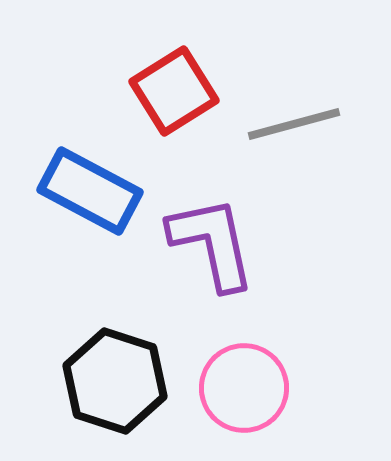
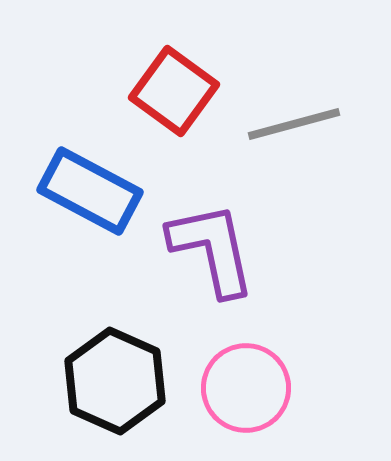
red square: rotated 22 degrees counterclockwise
purple L-shape: moved 6 px down
black hexagon: rotated 6 degrees clockwise
pink circle: moved 2 px right
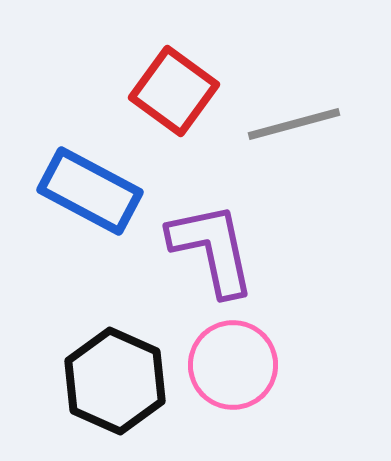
pink circle: moved 13 px left, 23 px up
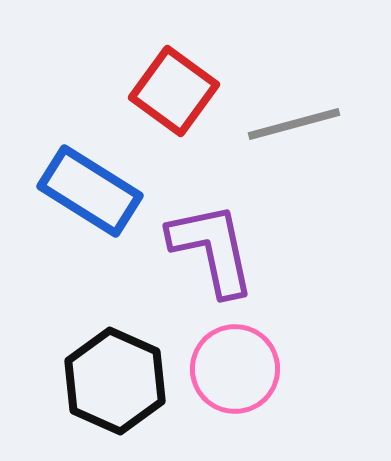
blue rectangle: rotated 4 degrees clockwise
pink circle: moved 2 px right, 4 px down
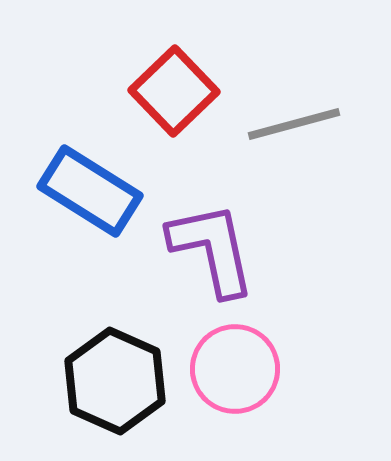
red square: rotated 10 degrees clockwise
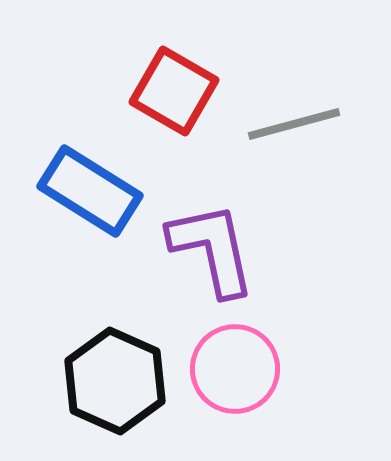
red square: rotated 16 degrees counterclockwise
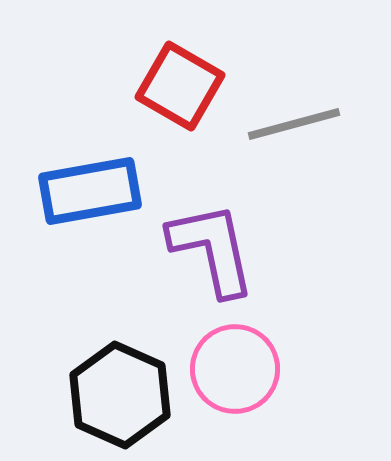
red square: moved 6 px right, 5 px up
blue rectangle: rotated 42 degrees counterclockwise
black hexagon: moved 5 px right, 14 px down
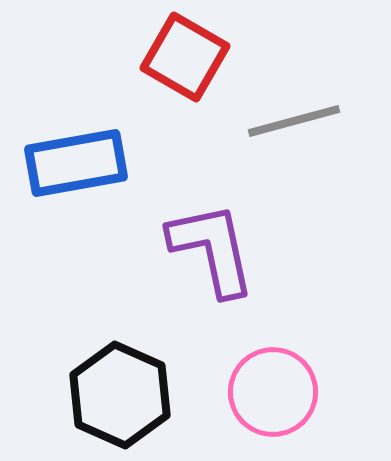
red square: moved 5 px right, 29 px up
gray line: moved 3 px up
blue rectangle: moved 14 px left, 28 px up
pink circle: moved 38 px right, 23 px down
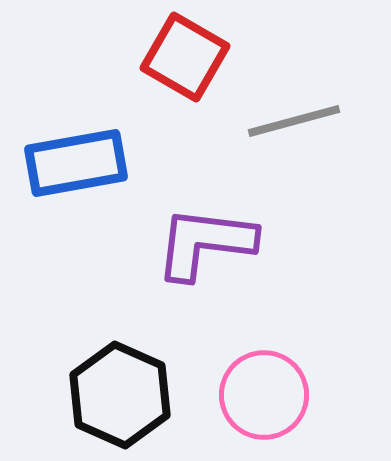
purple L-shape: moved 7 px left, 6 px up; rotated 71 degrees counterclockwise
pink circle: moved 9 px left, 3 px down
